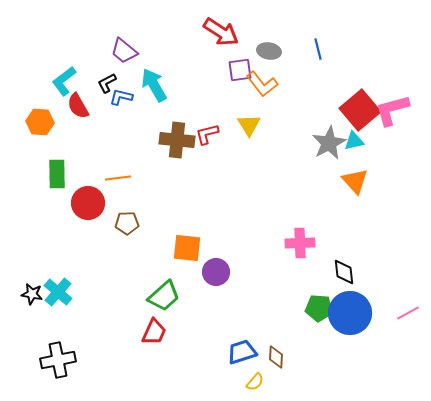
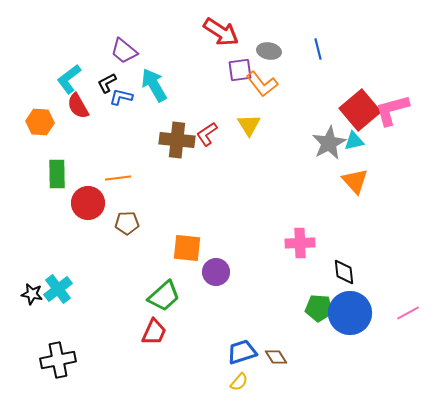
cyan L-shape: moved 5 px right, 2 px up
red L-shape: rotated 20 degrees counterclockwise
cyan cross: moved 3 px up; rotated 12 degrees clockwise
brown diamond: rotated 35 degrees counterclockwise
yellow semicircle: moved 16 px left
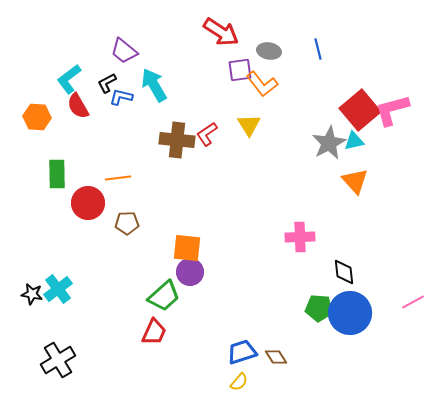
orange hexagon: moved 3 px left, 5 px up
pink cross: moved 6 px up
purple circle: moved 26 px left
pink line: moved 5 px right, 11 px up
black cross: rotated 20 degrees counterclockwise
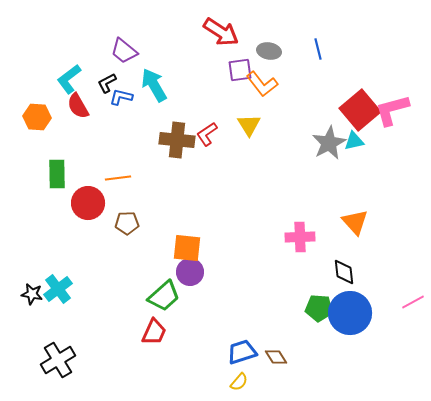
orange triangle: moved 41 px down
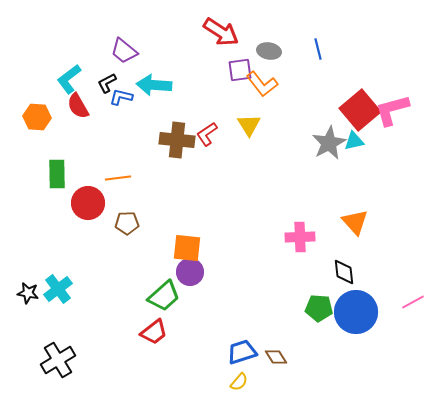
cyan arrow: rotated 56 degrees counterclockwise
black star: moved 4 px left, 1 px up
blue circle: moved 6 px right, 1 px up
red trapezoid: rotated 28 degrees clockwise
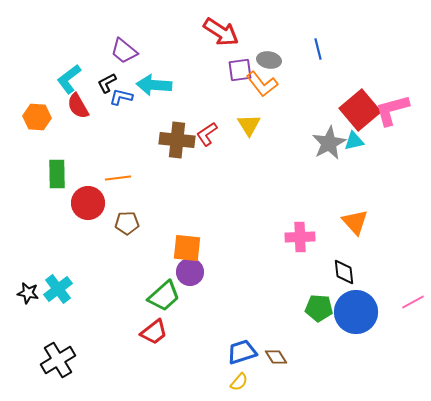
gray ellipse: moved 9 px down
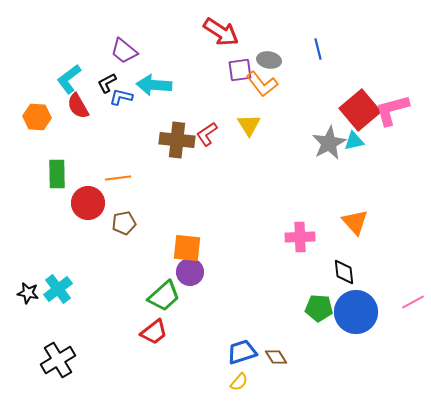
brown pentagon: moved 3 px left; rotated 10 degrees counterclockwise
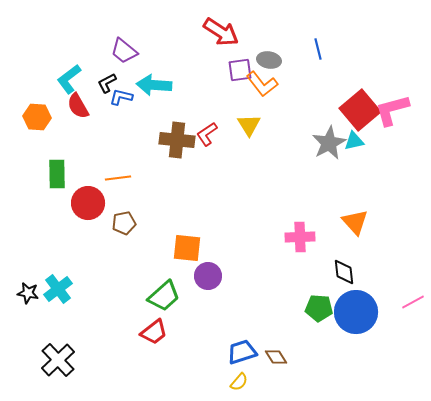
purple circle: moved 18 px right, 4 px down
black cross: rotated 12 degrees counterclockwise
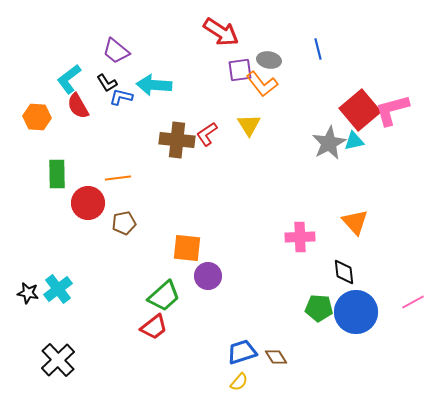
purple trapezoid: moved 8 px left
black L-shape: rotated 95 degrees counterclockwise
red trapezoid: moved 5 px up
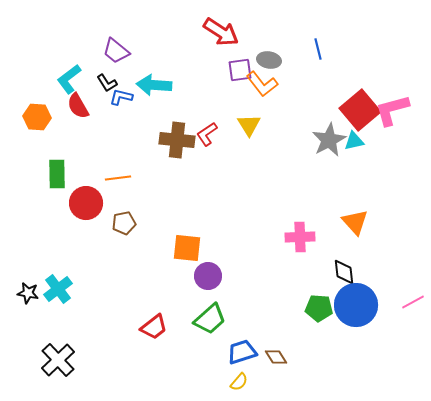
gray star: moved 3 px up
red circle: moved 2 px left
green trapezoid: moved 46 px right, 23 px down
blue circle: moved 7 px up
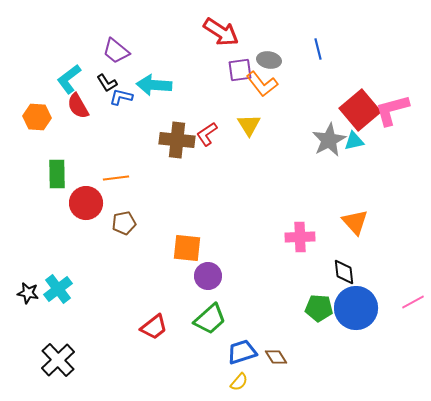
orange line: moved 2 px left
blue circle: moved 3 px down
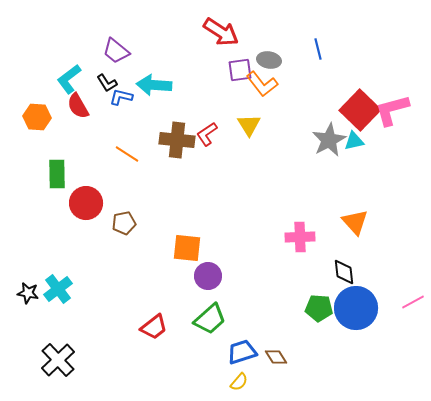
red square: rotated 6 degrees counterclockwise
orange line: moved 11 px right, 24 px up; rotated 40 degrees clockwise
